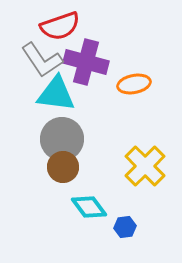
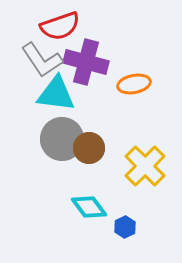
brown circle: moved 26 px right, 19 px up
blue hexagon: rotated 20 degrees counterclockwise
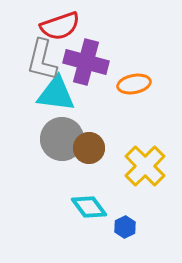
gray L-shape: rotated 48 degrees clockwise
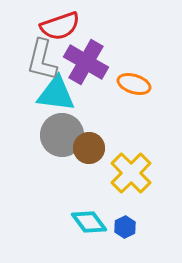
purple cross: rotated 15 degrees clockwise
orange ellipse: rotated 28 degrees clockwise
gray circle: moved 4 px up
yellow cross: moved 14 px left, 7 px down
cyan diamond: moved 15 px down
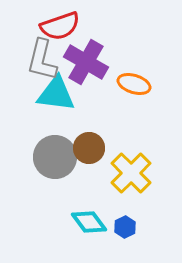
gray circle: moved 7 px left, 22 px down
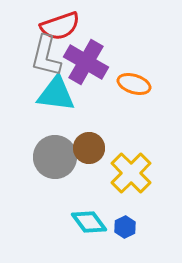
gray L-shape: moved 4 px right, 4 px up
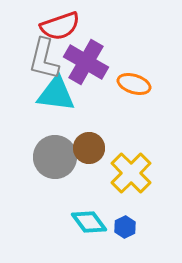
gray L-shape: moved 2 px left, 3 px down
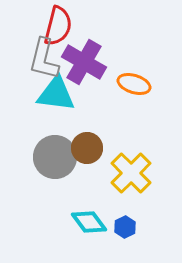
red semicircle: moved 2 px left; rotated 57 degrees counterclockwise
purple cross: moved 2 px left
brown circle: moved 2 px left
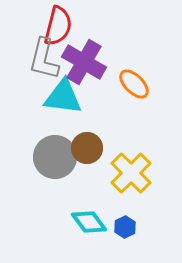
orange ellipse: rotated 28 degrees clockwise
cyan triangle: moved 7 px right, 3 px down
